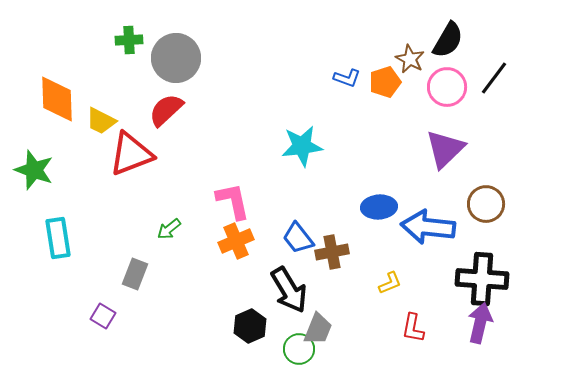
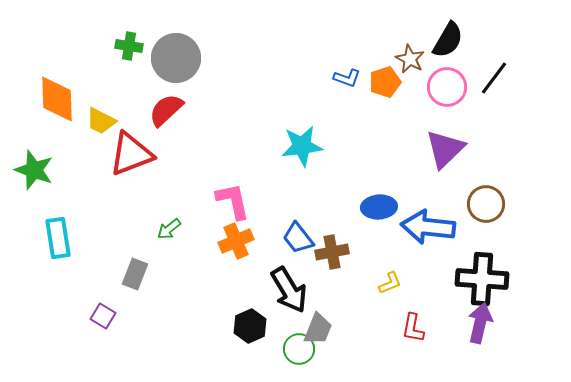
green cross: moved 6 px down; rotated 12 degrees clockwise
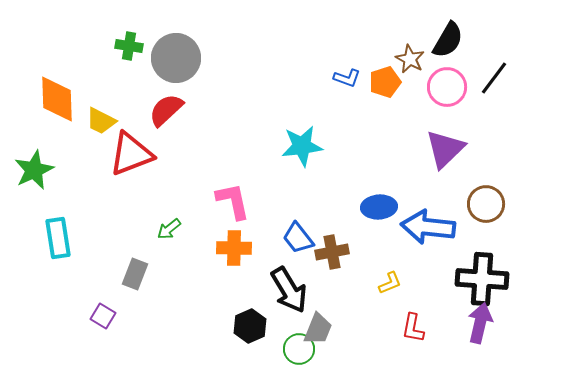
green star: rotated 27 degrees clockwise
orange cross: moved 2 px left, 7 px down; rotated 24 degrees clockwise
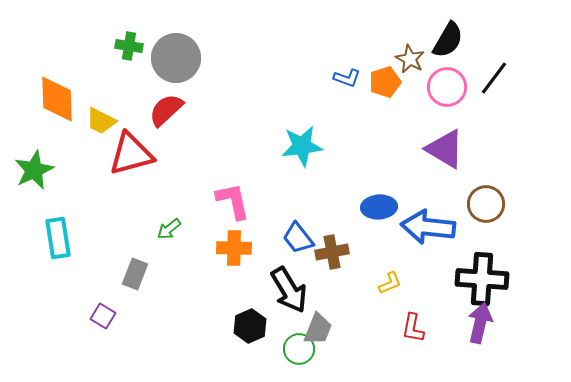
purple triangle: rotated 45 degrees counterclockwise
red triangle: rotated 6 degrees clockwise
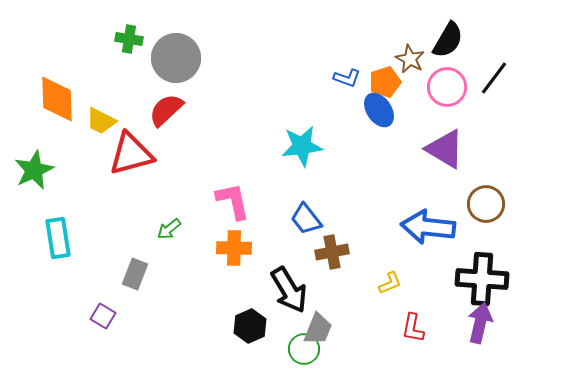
green cross: moved 7 px up
blue ellipse: moved 97 px up; rotated 60 degrees clockwise
blue trapezoid: moved 8 px right, 19 px up
green circle: moved 5 px right
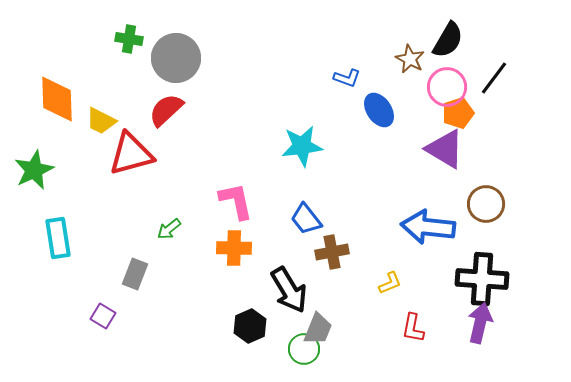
orange pentagon: moved 73 px right, 31 px down
pink L-shape: moved 3 px right
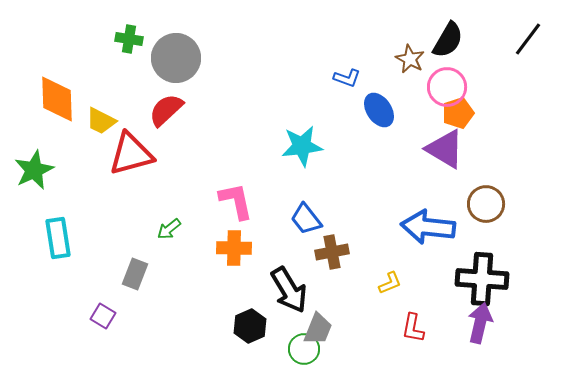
black line: moved 34 px right, 39 px up
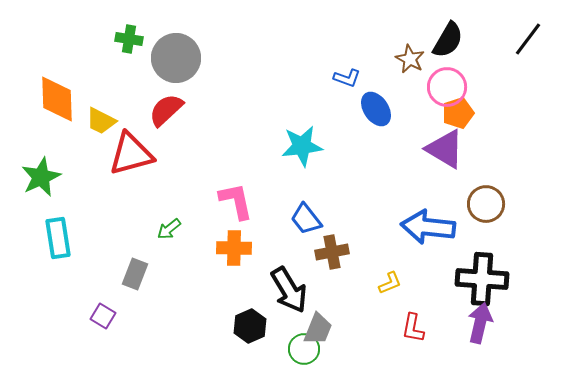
blue ellipse: moved 3 px left, 1 px up
green star: moved 7 px right, 7 px down
